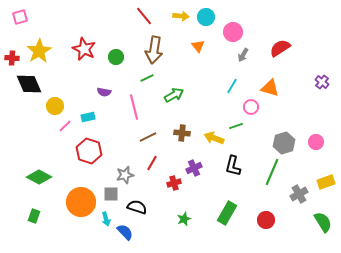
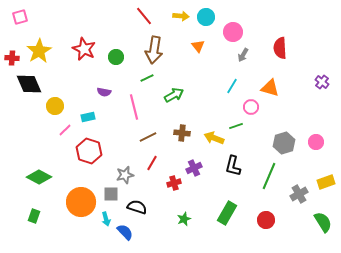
red semicircle at (280, 48): rotated 60 degrees counterclockwise
pink line at (65, 126): moved 4 px down
green line at (272, 172): moved 3 px left, 4 px down
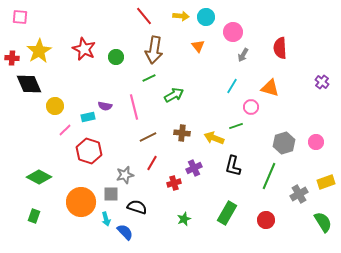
pink square at (20, 17): rotated 21 degrees clockwise
green line at (147, 78): moved 2 px right
purple semicircle at (104, 92): moved 1 px right, 14 px down
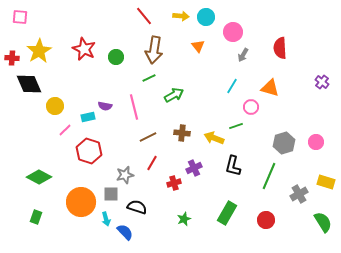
yellow rectangle at (326, 182): rotated 36 degrees clockwise
green rectangle at (34, 216): moved 2 px right, 1 px down
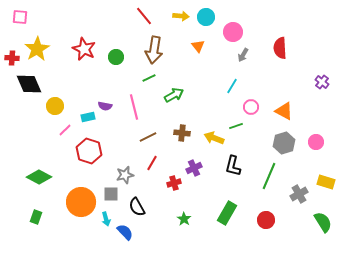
yellow star at (39, 51): moved 2 px left, 2 px up
orange triangle at (270, 88): moved 14 px right, 23 px down; rotated 12 degrees clockwise
black semicircle at (137, 207): rotated 138 degrees counterclockwise
green star at (184, 219): rotated 16 degrees counterclockwise
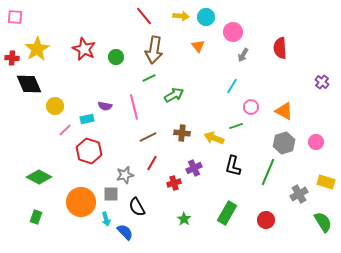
pink square at (20, 17): moved 5 px left
cyan rectangle at (88, 117): moved 1 px left, 2 px down
green line at (269, 176): moved 1 px left, 4 px up
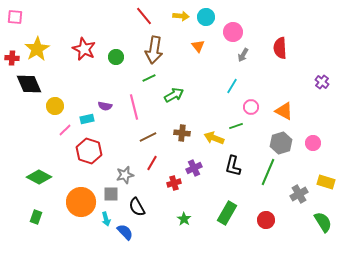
pink circle at (316, 142): moved 3 px left, 1 px down
gray hexagon at (284, 143): moved 3 px left
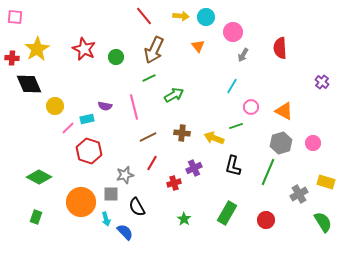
brown arrow at (154, 50): rotated 16 degrees clockwise
pink line at (65, 130): moved 3 px right, 2 px up
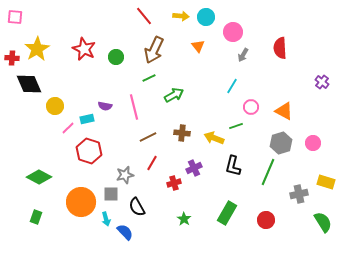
gray cross at (299, 194): rotated 18 degrees clockwise
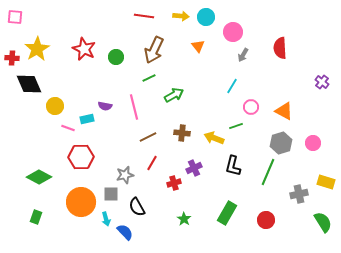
red line at (144, 16): rotated 42 degrees counterclockwise
pink line at (68, 128): rotated 64 degrees clockwise
red hexagon at (89, 151): moved 8 px left, 6 px down; rotated 20 degrees counterclockwise
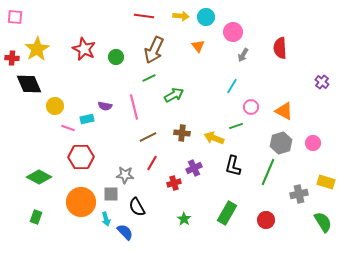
gray star at (125, 175): rotated 18 degrees clockwise
